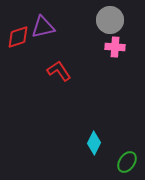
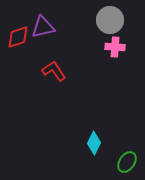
red L-shape: moved 5 px left
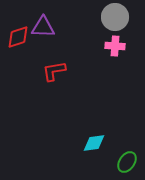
gray circle: moved 5 px right, 3 px up
purple triangle: rotated 15 degrees clockwise
pink cross: moved 1 px up
red L-shape: rotated 65 degrees counterclockwise
cyan diamond: rotated 55 degrees clockwise
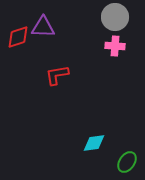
red L-shape: moved 3 px right, 4 px down
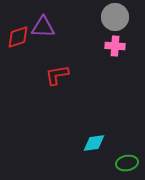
green ellipse: moved 1 px down; rotated 45 degrees clockwise
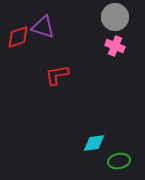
purple triangle: rotated 15 degrees clockwise
pink cross: rotated 18 degrees clockwise
green ellipse: moved 8 px left, 2 px up
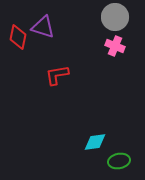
red diamond: rotated 60 degrees counterclockwise
cyan diamond: moved 1 px right, 1 px up
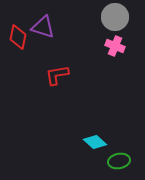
cyan diamond: rotated 50 degrees clockwise
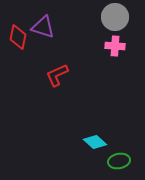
pink cross: rotated 18 degrees counterclockwise
red L-shape: rotated 15 degrees counterclockwise
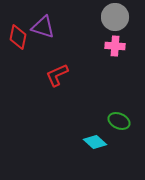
green ellipse: moved 40 px up; rotated 35 degrees clockwise
